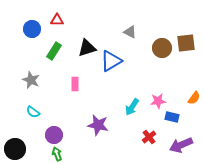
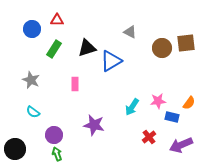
green rectangle: moved 2 px up
orange semicircle: moved 5 px left, 5 px down
purple star: moved 4 px left
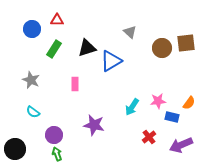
gray triangle: rotated 16 degrees clockwise
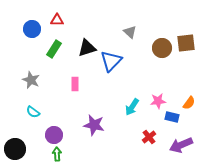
blue triangle: rotated 15 degrees counterclockwise
green arrow: rotated 16 degrees clockwise
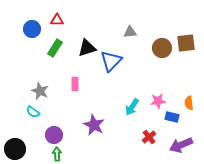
gray triangle: rotated 48 degrees counterclockwise
green rectangle: moved 1 px right, 1 px up
gray star: moved 9 px right, 11 px down
orange semicircle: rotated 136 degrees clockwise
purple star: rotated 15 degrees clockwise
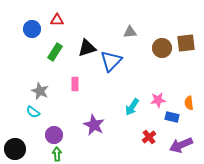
green rectangle: moved 4 px down
pink star: moved 1 px up
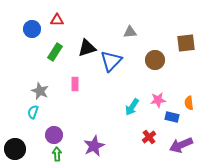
brown circle: moved 7 px left, 12 px down
cyan semicircle: rotated 72 degrees clockwise
purple star: moved 21 px down; rotated 20 degrees clockwise
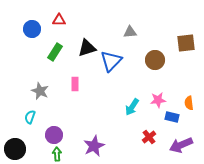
red triangle: moved 2 px right
cyan semicircle: moved 3 px left, 5 px down
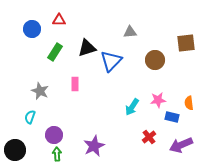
black circle: moved 1 px down
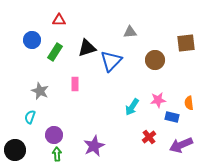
blue circle: moved 11 px down
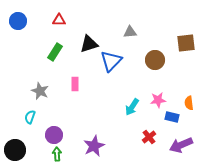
blue circle: moved 14 px left, 19 px up
black triangle: moved 2 px right, 4 px up
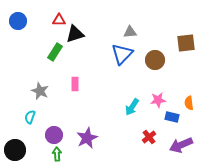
black triangle: moved 14 px left, 10 px up
blue triangle: moved 11 px right, 7 px up
purple star: moved 7 px left, 8 px up
